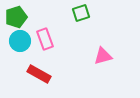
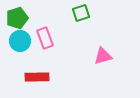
green pentagon: moved 1 px right, 1 px down
pink rectangle: moved 1 px up
red rectangle: moved 2 px left, 3 px down; rotated 30 degrees counterclockwise
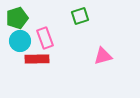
green square: moved 1 px left, 3 px down
red rectangle: moved 18 px up
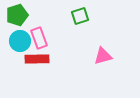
green pentagon: moved 3 px up
pink rectangle: moved 6 px left
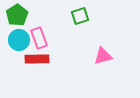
green pentagon: rotated 15 degrees counterclockwise
cyan circle: moved 1 px left, 1 px up
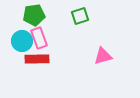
green pentagon: moved 17 px right; rotated 25 degrees clockwise
cyan circle: moved 3 px right, 1 px down
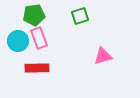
cyan circle: moved 4 px left
red rectangle: moved 9 px down
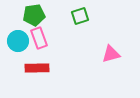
pink triangle: moved 8 px right, 2 px up
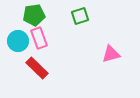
red rectangle: rotated 45 degrees clockwise
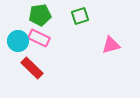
green pentagon: moved 6 px right
pink rectangle: rotated 45 degrees counterclockwise
pink triangle: moved 9 px up
red rectangle: moved 5 px left
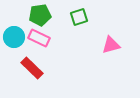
green square: moved 1 px left, 1 px down
cyan circle: moved 4 px left, 4 px up
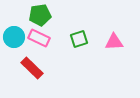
green square: moved 22 px down
pink triangle: moved 3 px right, 3 px up; rotated 12 degrees clockwise
